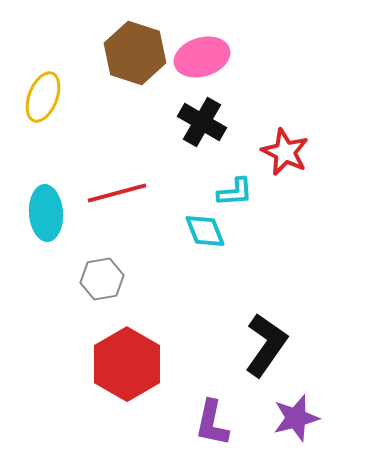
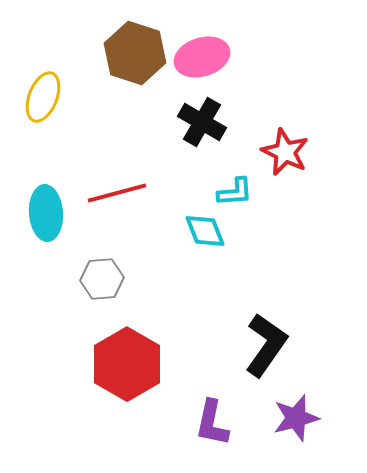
gray hexagon: rotated 6 degrees clockwise
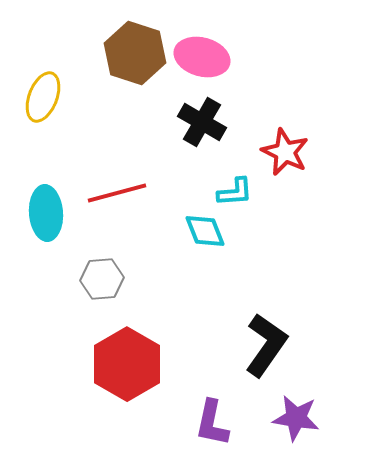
pink ellipse: rotated 32 degrees clockwise
purple star: rotated 24 degrees clockwise
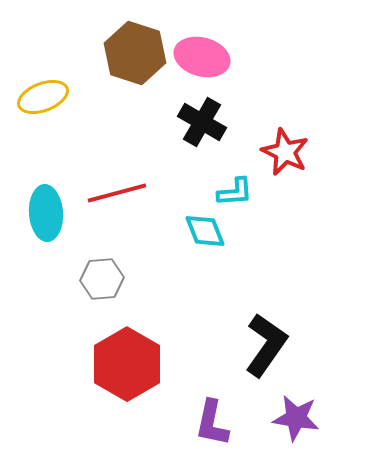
yellow ellipse: rotated 48 degrees clockwise
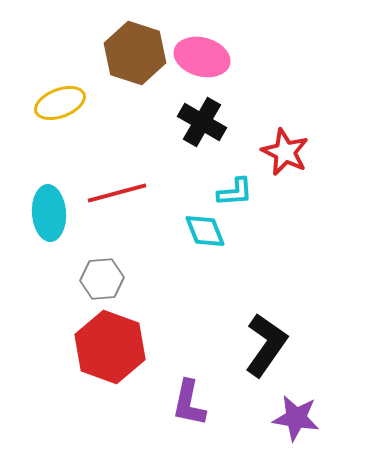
yellow ellipse: moved 17 px right, 6 px down
cyan ellipse: moved 3 px right
red hexagon: moved 17 px left, 17 px up; rotated 10 degrees counterclockwise
purple L-shape: moved 23 px left, 20 px up
